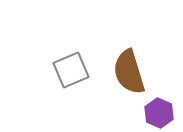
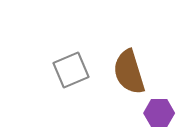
purple hexagon: rotated 24 degrees counterclockwise
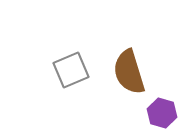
purple hexagon: moved 3 px right; rotated 16 degrees clockwise
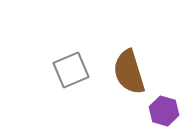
purple hexagon: moved 2 px right, 2 px up
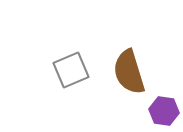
purple hexagon: rotated 8 degrees counterclockwise
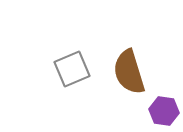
gray square: moved 1 px right, 1 px up
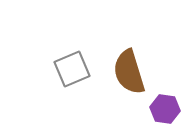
purple hexagon: moved 1 px right, 2 px up
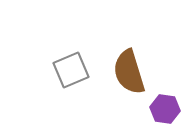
gray square: moved 1 px left, 1 px down
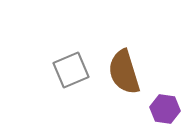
brown semicircle: moved 5 px left
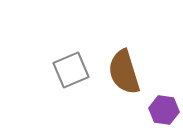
purple hexagon: moved 1 px left, 1 px down
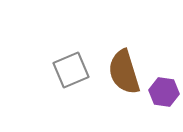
purple hexagon: moved 18 px up
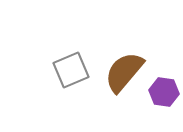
brown semicircle: rotated 57 degrees clockwise
